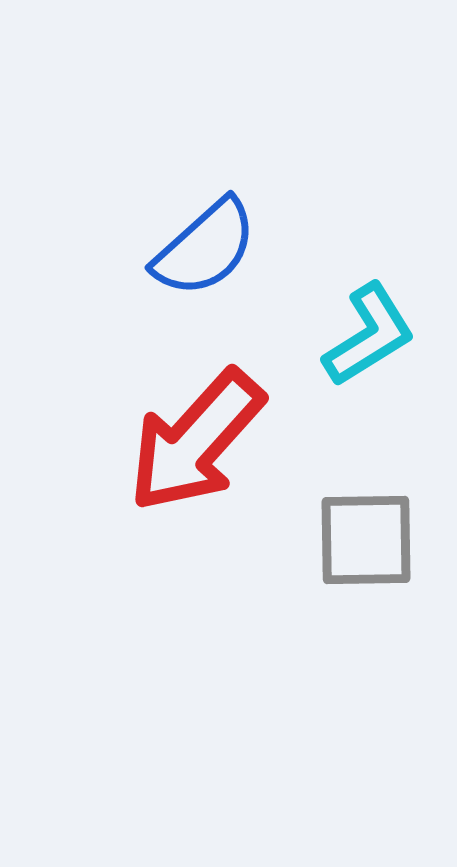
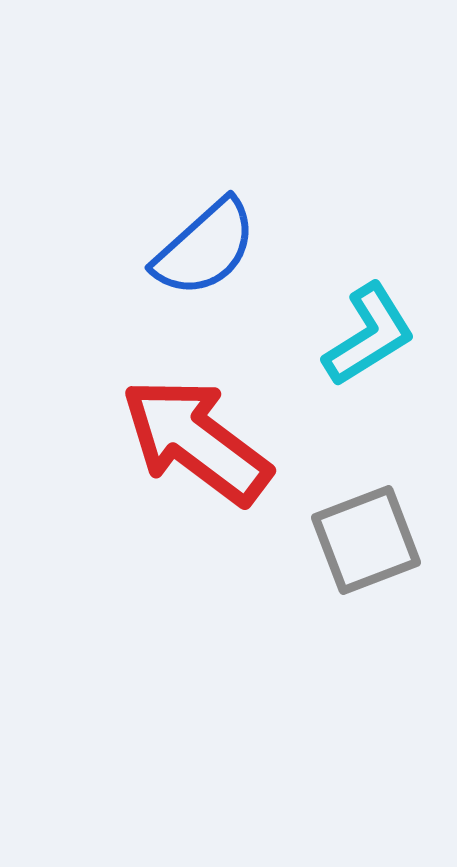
red arrow: rotated 85 degrees clockwise
gray square: rotated 20 degrees counterclockwise
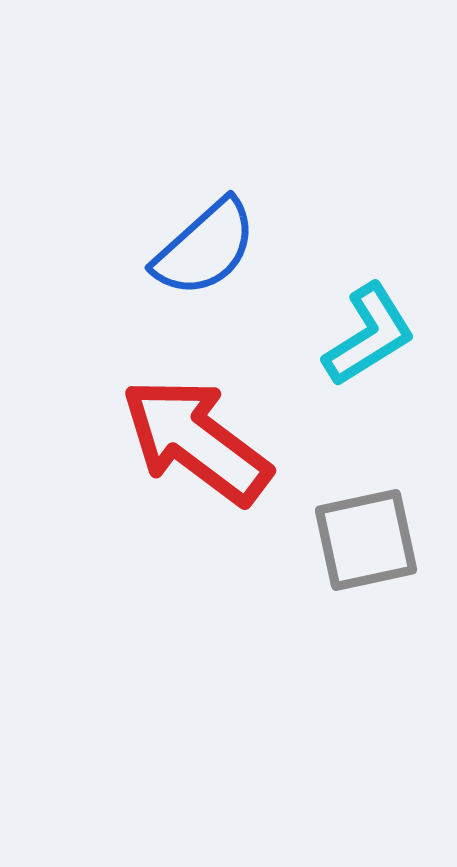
gray square: rotated 9 degrees clockwise
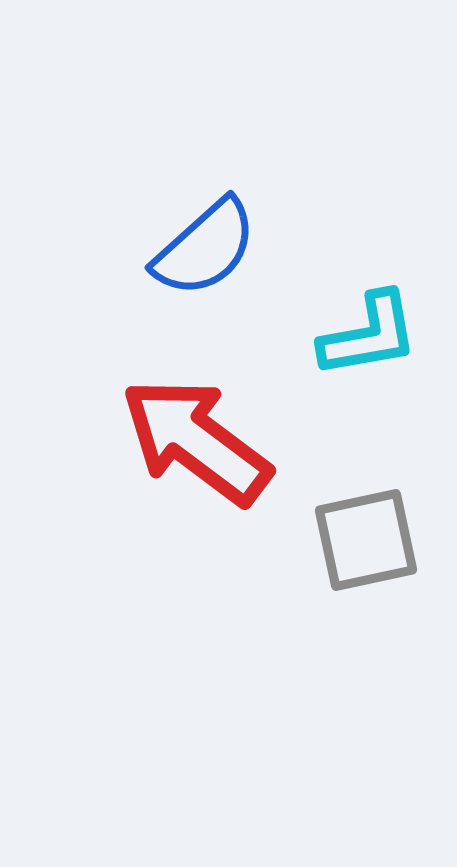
cyan L-shape: rotated 22 degrees clockwise
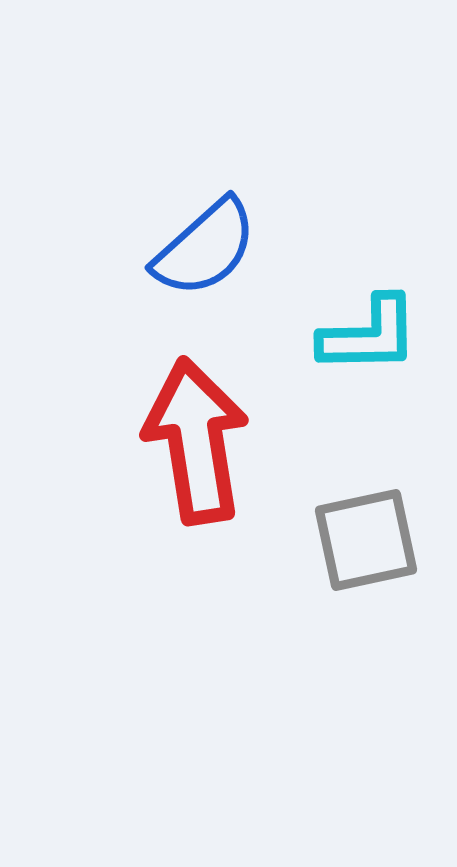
cyan L-shape: rotated 9 degrees clockwise
red arrow: rotated 44 degrees clockwise
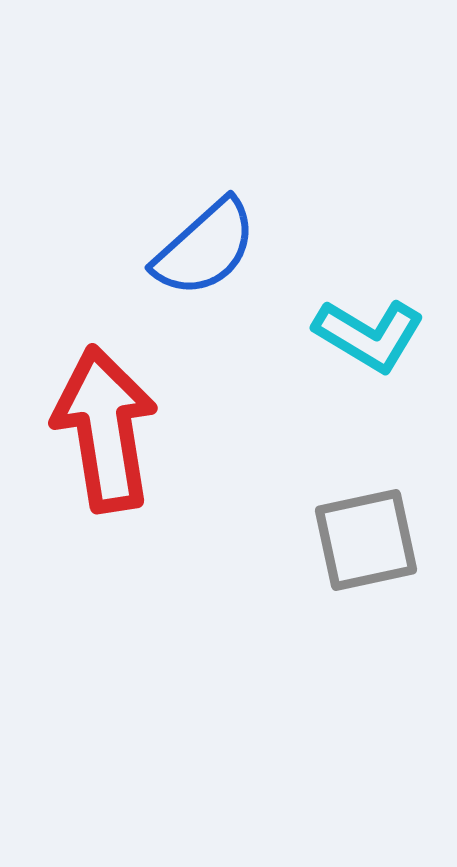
cyan L-shape: rotated 32 degrees clockwise
red arrow: moved 91 px left, 12 px up
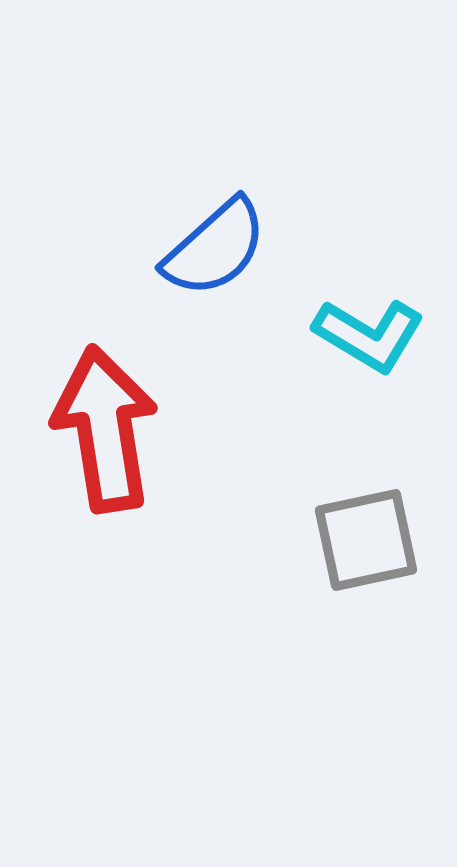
blue semicircle: moved 10 px right
